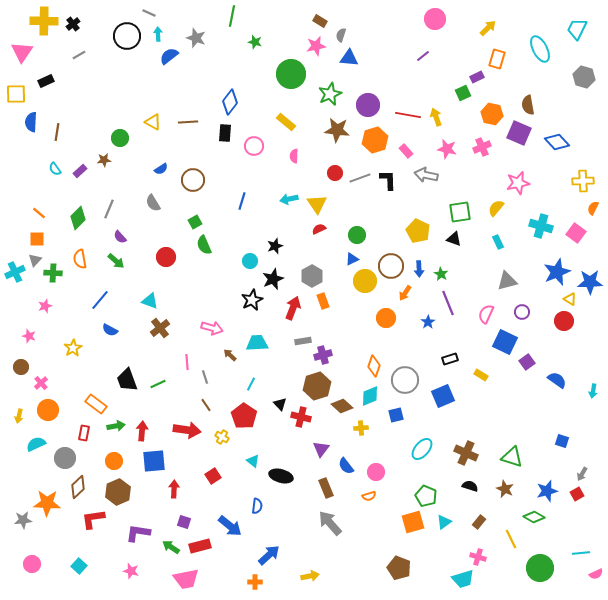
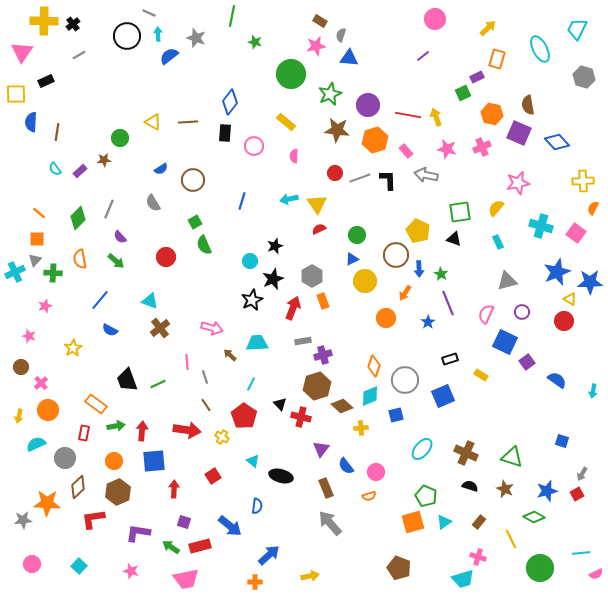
brown circle at (391, 266): moved 5 px right, 11 px up
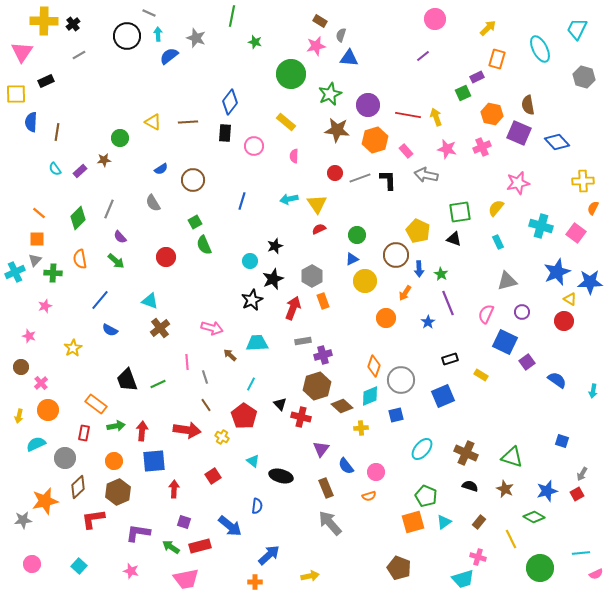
gray circle at (405, 380): moved 4 px left
orange star at (47, 503): moved 2 px left, 2 px up; rotated 16 degrees counterclockwise
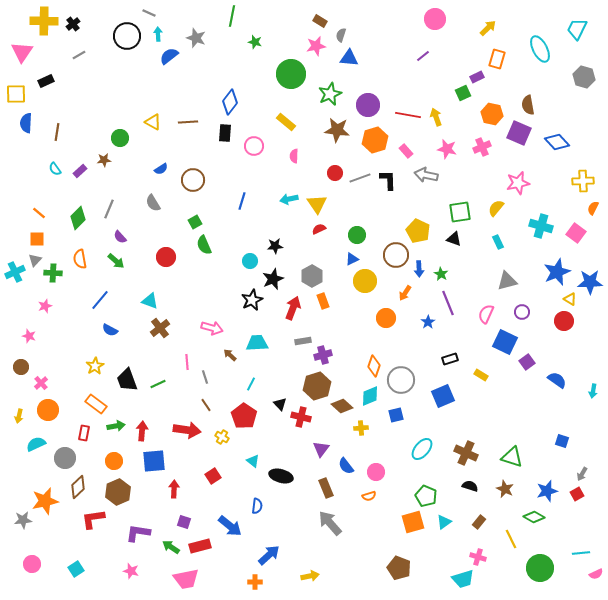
blue semicircle at (31, 122): moved 5 px left, 1 px down
black star at (275, 246): rotated 14 degrees clockwise
yellow star at (73, 348): moved 22 px right, 18 px down
cyan square at (79, 566): moved 3 px left, 3 px down; rotated 14 degrees clockwise
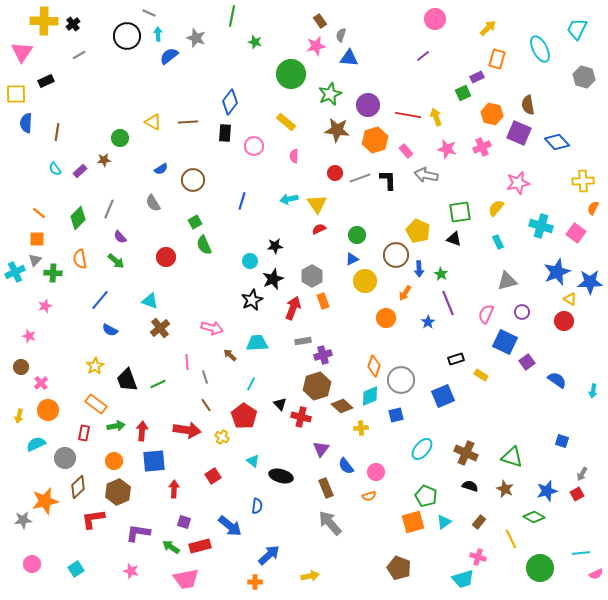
brown rectangle at (320, 21): rotated 24 degrees clockwise
black rectangle at (450, 359): moved 6 px right
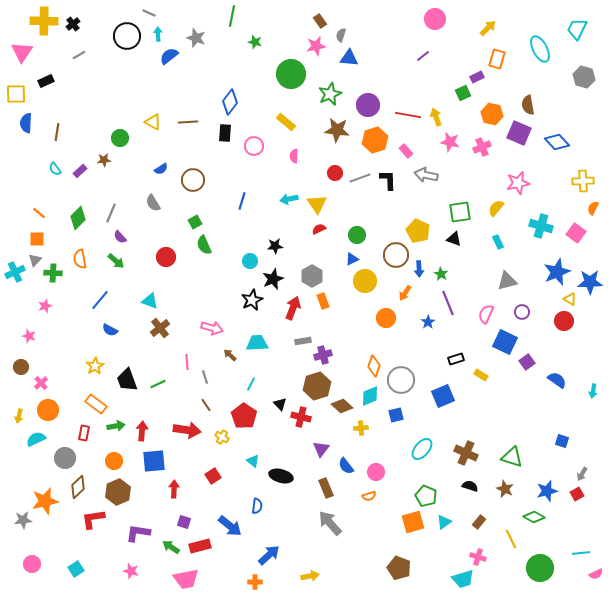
pink star at (447, 149): moved 3 px right, 7 px up
gray line at (109, 209): moved 2 px right, 4 px down
cyan semicircle at (36, 444): moved 5 px up
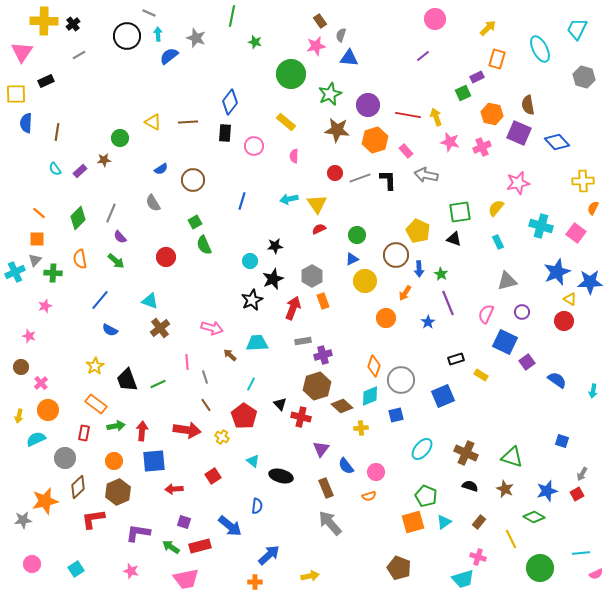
red arrow at (174, 489): rotated 96 degrees counterclockwise
